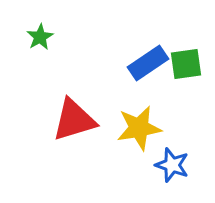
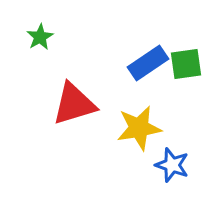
red triangle: moved 16 px up
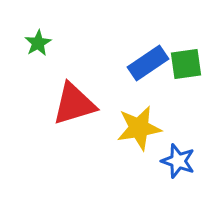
green star: moved 2 px left, 6 px down
blue star: moved 6 px right, 4 px up
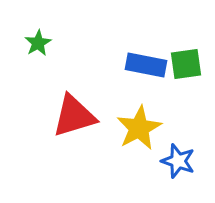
blue rectangle: moved 2 px left, 2 px down; rotated 45 degrees clockwise
red triangle: moved 12 px down
yellow star: rotated 18 degrees counterclockwise
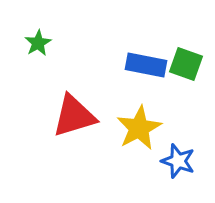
green square: rotated 28 degrees clockwise
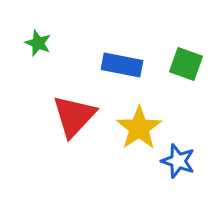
green star: rotated 20 degrees counterclockwise
blue rectangle: moved 24 px left
red triangle: rotated 30 degrees counterclockwise
yellow star: rotated 6 degrees counterclockwise
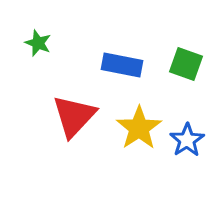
blue star: moved 9 px right, 21 px up; rotated 20 degrees clockwise
